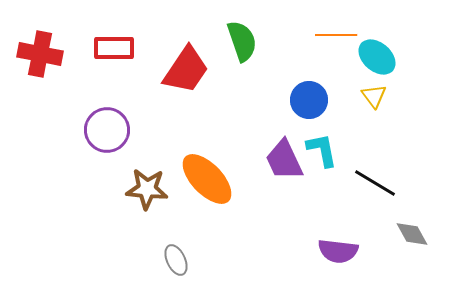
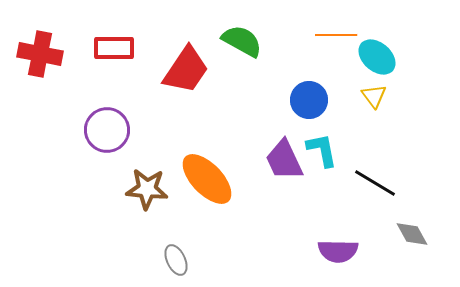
green semicircle: rotated 42 degrees counterclockwise
purple semicircle: rotated 6 degrees counterclockwise
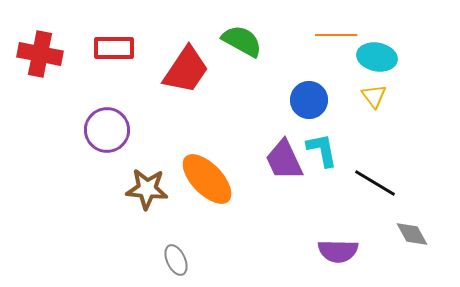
cyan ellipse: rotated 30 degrees counterclockwise
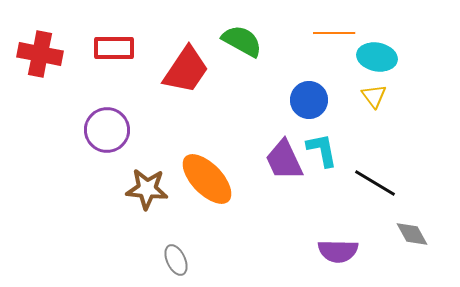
orange line: moved 2 px left, 2 px up
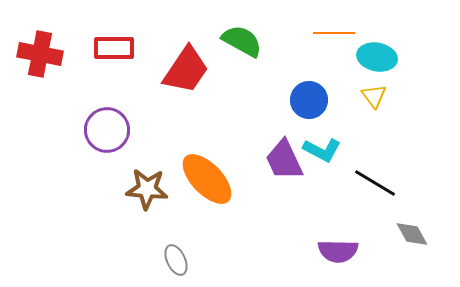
cyan L-shape: rotated 129 degrees clockwise
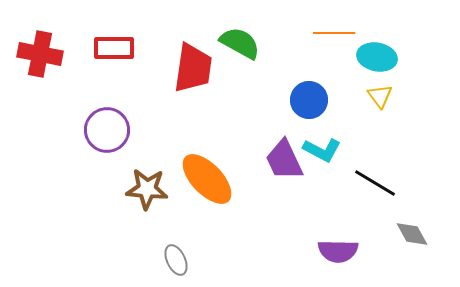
green semicircle: moved 2 px left, 2 px down
red trapezoid: moved 7 px right, 2 px up; rotated 26 degrees counterclockwise
yellow triangle: moved 6 px right
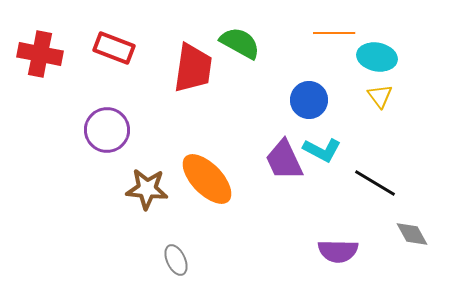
red rectangle: rotated 21 degrees clockwise
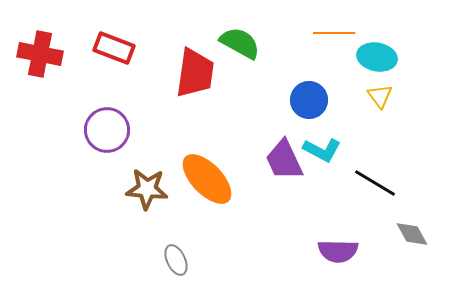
red trapezoid: moved 2 px right, 5 px down
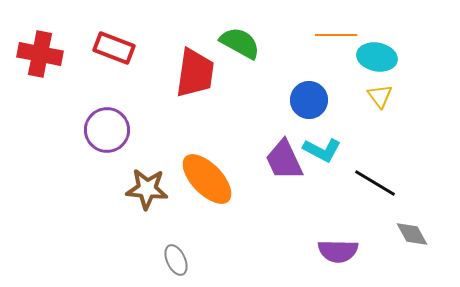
orange line: moved 2 px right, 2 px down
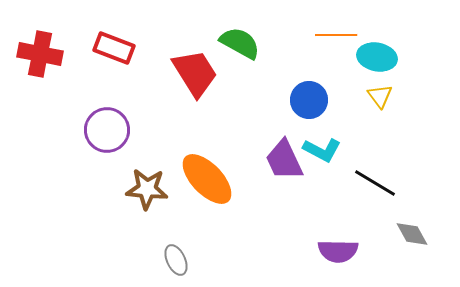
red trapezoid: rotated 40 degrees counterclockwise
